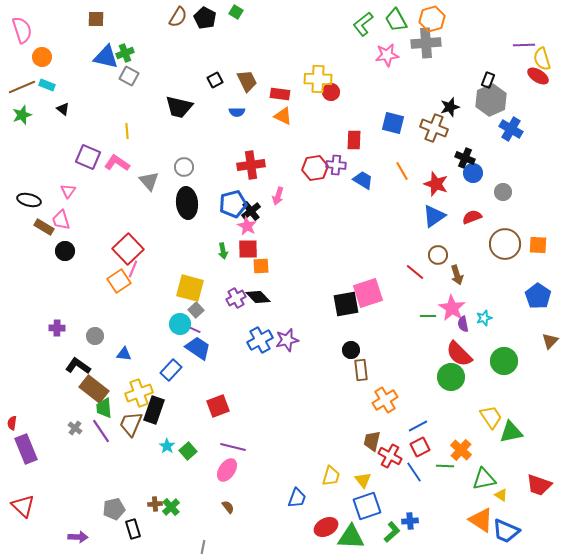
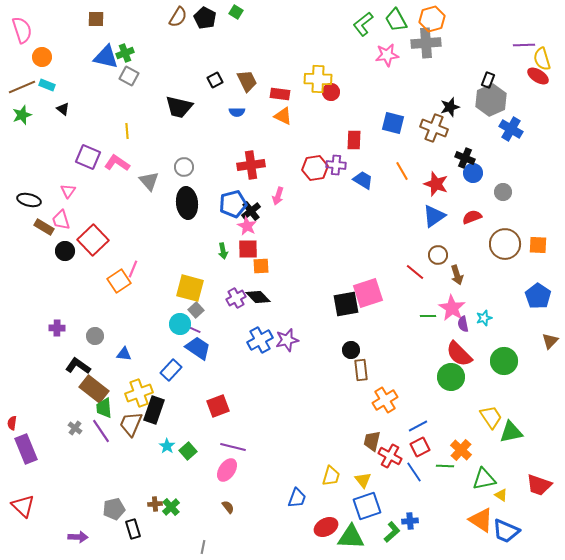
red square at (128, 249): moved 35 px left, 9 px up
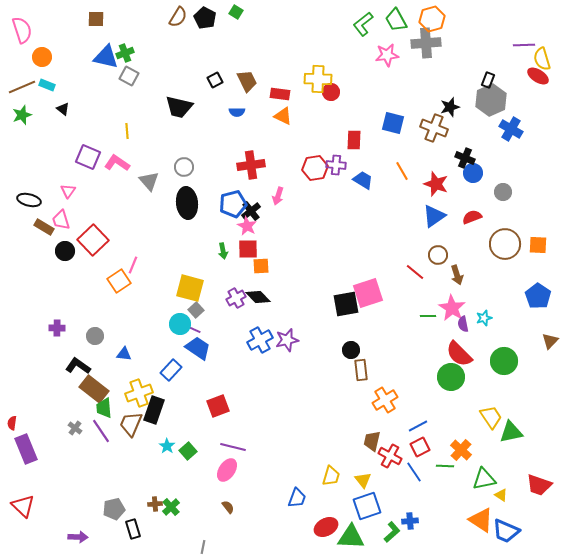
pink line at (133, 269): moved 4 px up
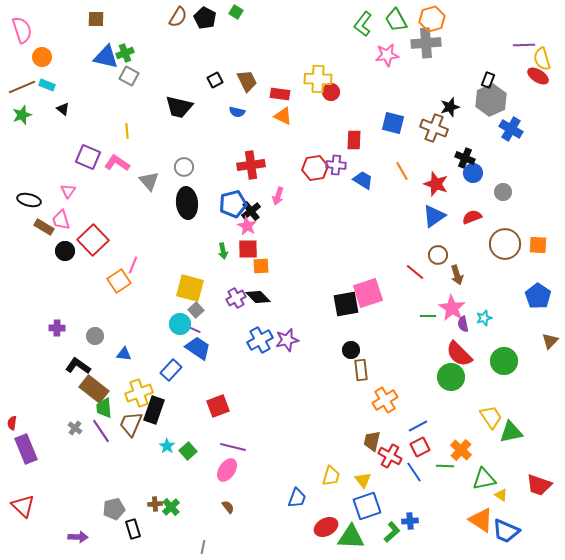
green L-shape at (363, 24): rotated 15 degrees counterclockwise
blue semicircle at (237, 112): rotated 14 degrees clockwise
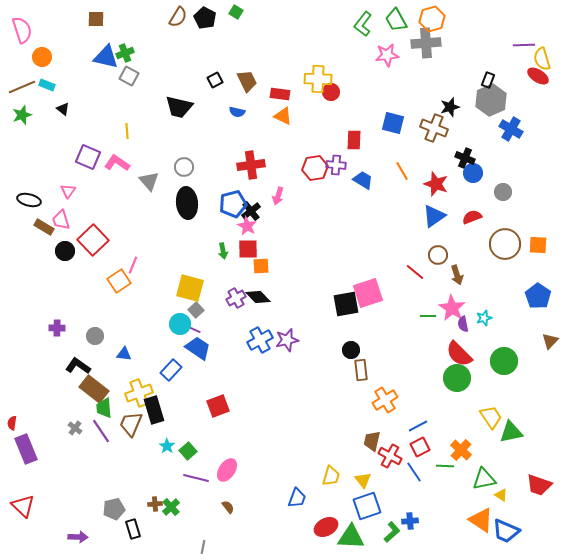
green circle at (451, 377): moved 6 px right, 1 px down
black rectangle at (154, 410): rotated 36 degrees counterclockwise
purple line at (233, 447): moved 37 px left, 31 px down
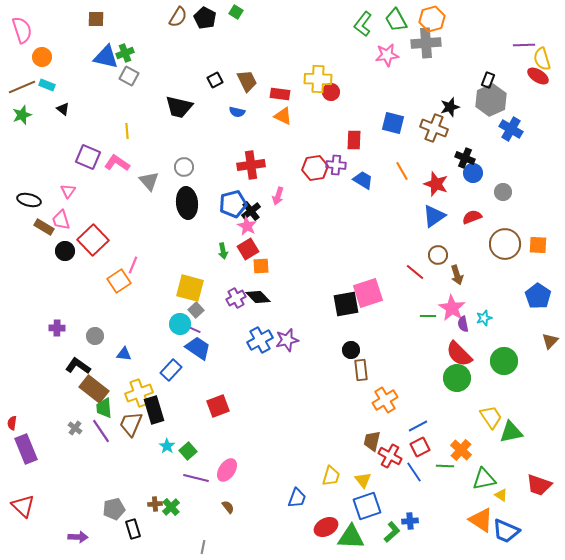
red square at (248, 249): rotated 30 degrees counterclockwise
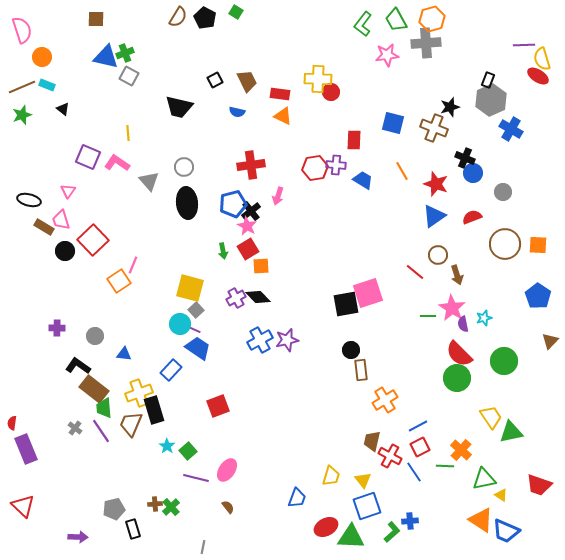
yellow line at (127, 131): moved 1 px right, 2 px down
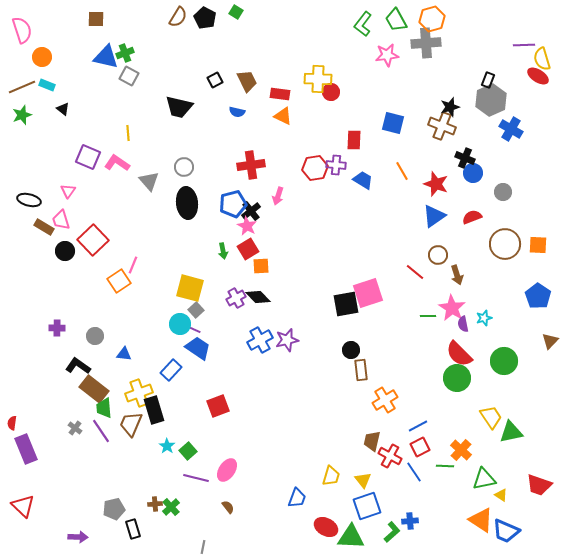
brown cross at (434, 128): moved 8 px right, 2 px up
red ellipse at (326, 527): rotated 55 degrees clockwise
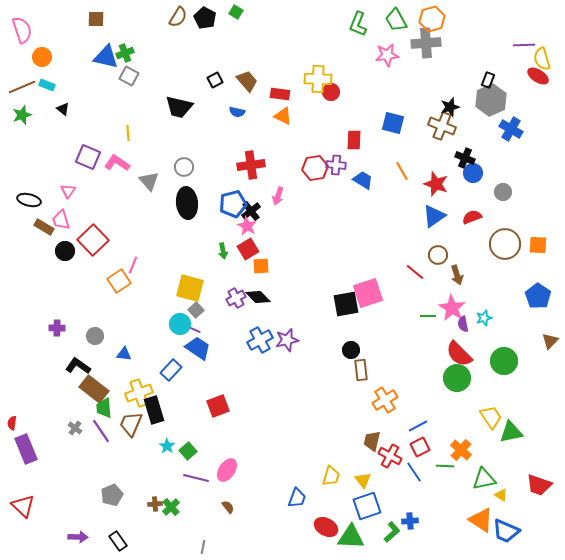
green L-shape at (363, 24): moved 5 px left; rotated 15 degrees counterclockwise
brown trapezoid at (247, 81): rotated 15 degrees counterclockwise
gray pentagon at (114, 509): moved 2 px left, 14 px up; rotated 10 degrees counterclockwise
black rectangle at (133, 529): moved 15 px left, 12 px down; rotated 18 degrees counterclockwise
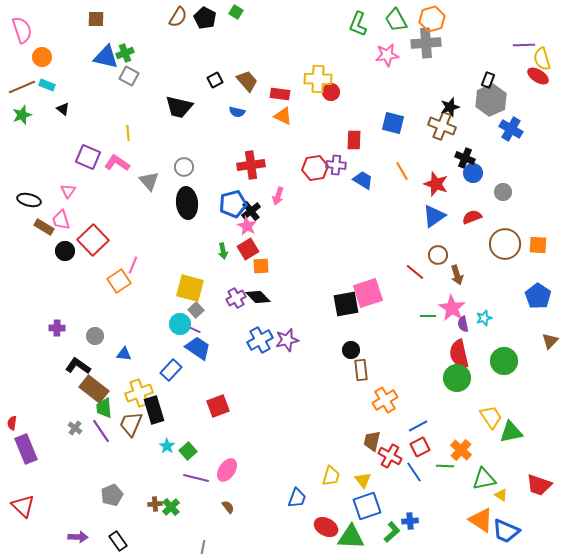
red semicircle at (459, 354): rotated 32 degrees clockwise
